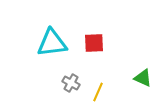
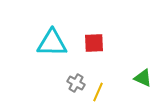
cyan triangle: rotated 8 degrees clockwise
gray cross: moved 5 px right
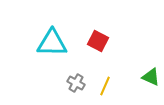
red square: moved 4 px right, 2 px up; rotated 30 degrees clockwise
green triangle: moved 8 px right, 1 px up
yellow line: moved 7 px right, 6 px up
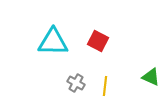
cyan triangle: moved 1 px right, 1 px up
yellow line: rotated 18 degrees counterclockwise
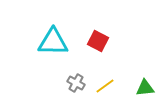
green triangle: moved 6 px left, 11 px down; rotated 30 degrees counterclockwise
yellow line: rotated 48 degrees clockwise
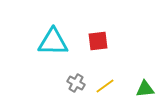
red square: rotated 35 degrees counterclockwise
green triangle: moved 1 px down
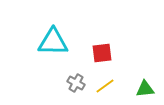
red square: moved 4 px right, 12 px down
